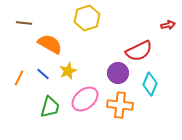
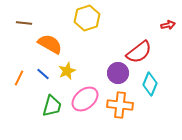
red semicircle: moved 1 px down; rotated 12 degrees counterclockwise
yellow star: moved 1 px left
green trapezoid: moved 2 px right, 1 px up
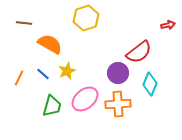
yellow hexagon: moved 1 px left
orange cross: moved 2 px left, 1 px up; rotated 10 degrees counterclockwise
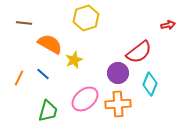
yellow star: moved 7 px right, 11 px up
green trapezoid: moved 4 px left, 5 px down
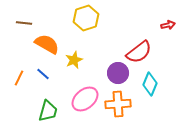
orange semicircle: moved 3 px left
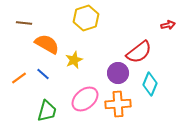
orange line: rotated 28 degrees clockwise
green trapezoid: moved 1 px left
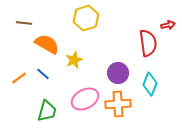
red semicircle: moved 9 px right, 9 px up; rotated 60 degrees counterclockwise
pink ellipse: rotated 12 degrees clockwise
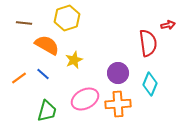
yellow hexagon: moved 19 px left
orange semicircle: moved 1 px down
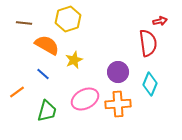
yellow hexagon: moved 1 px right, 1 px down
red arrow: moved 8 px left, 4 px up
purple circle: moved 1 px up
orange line: moved 2 px left, 14 px down
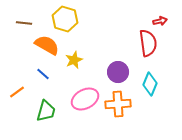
yellow hexagon: moved 3 px left; rotated 25 degrees counterclockwise
green trapezoid: moved 1 px left
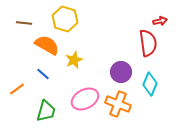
purple circle: moved 3 px right
orange line: moved 3 px up
orange cross: rotated 25 degrees clockwise
